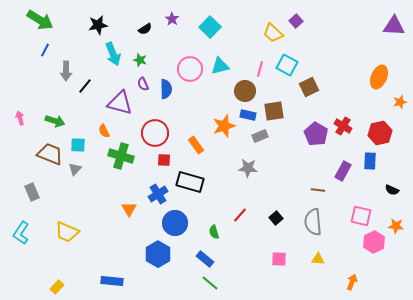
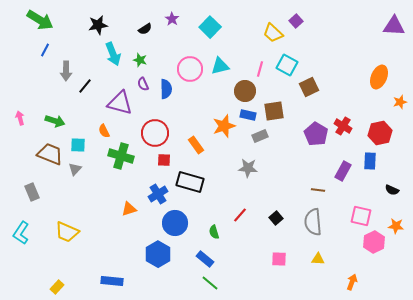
orange triangle at (129, 209): rotated 42 degrees clockwise
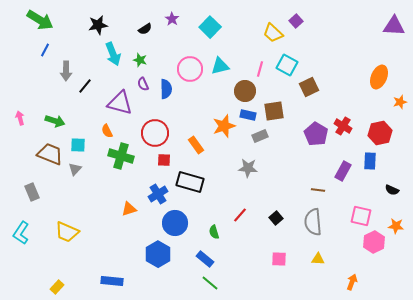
orange semicircle at (104, 131): moved 3 px right
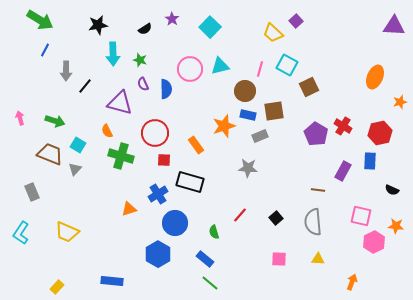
cyan arrow at (113, 54): rotated 20 degrees clockwise
orange ellipse at (379, 77): moved 4 px left
cyan square at (78, 145): rotated 28 degrees clockwise
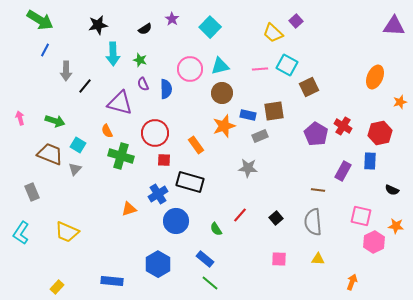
pink line at (260, 69): rotated 70 degrees clockwise
brown circle at (245, 91): moved 23 px left, 2 px down
blue circle at (175, 223): moved 1 px right, 2 px up
green semicircle at (214, 232): moved 2 px right, 3 px up; rotated 16 degrees counterclockwise
blue hexagon at (158, 254): moved 10 px down
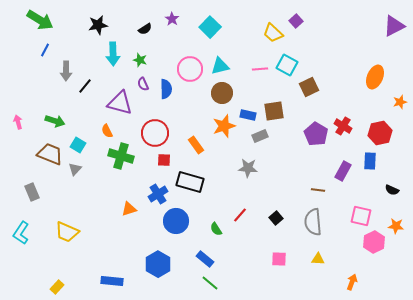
purple triangle at (394, 26): rotated 30 degrees counterclockwise
pink arrow at (20, 118): moved 2 px left, 4 px down
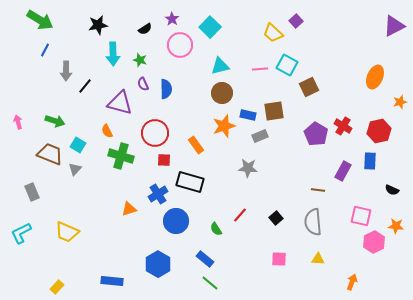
pink circle at (190, 69): moved 10 px left, 24 px up
red hexagon at (380, 133): moved 1 px left, 2 px up
cyan L-shape at (21, 233): rotated 30 degrees clockwise
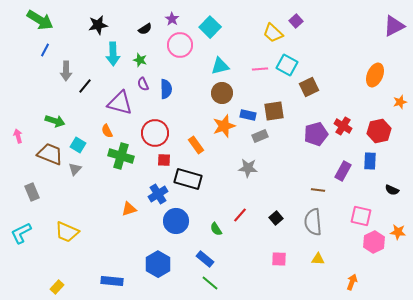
orange ellipse at (375, 77): moved 2 px up
pink arrow at (18, 122): moved 14 px down
purple pentagon at (316, 134): rotated 25 degrees clockwise
black rectangle at (190, 182): moved 2 px left, 3 px up
orange star at (396, 226): moved 2 px right, 6 px down
